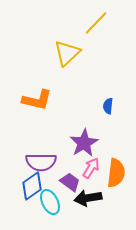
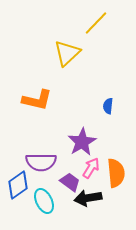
purple star: moved 2 px left, 1 px up
orange semicircle: rotated 12 degrees counterclockwise
blue diamond: moved 14 px left, 1 px up
cyan ellipse: moved 6 px left, 1 px up
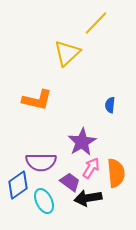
blue semicircle: moved 2 px right, 1 px up
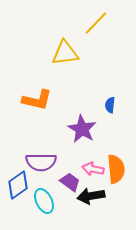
yellow triangle: moved 2 px left; rotated 36 degrees clockwise
purple star: moved 13 px up; rotated 12 degrees counterclockwise
pink arrow: moved 2 px right, 1 px down; rotated 110 degrees counterclockwise
orange semicircle: moved 4 px up
black arrow: moved 3 px right, 2 px up
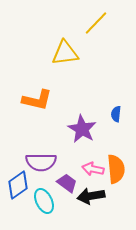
blue semicircle: moved 6 px right, 9 px down
purple trapezoid: moved 3 px left, 1 px down
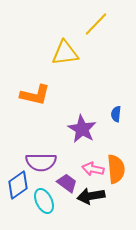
yellow line: moved 1 px down
orange L-shape: moved 2 px left, 5 px up
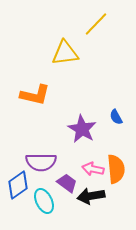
blue semicircle: moved 3 px down; rotated 35 degrees counterclockwise
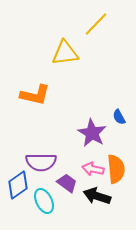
blue semicircle: moved 3 px right
purple star: moved 10 px right, 4 px down
black arrow: moved 6 px right; rotated 28 degrees clockwise
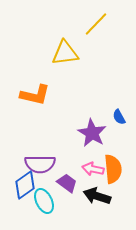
purple semicircle: moved 1 px left, 2 px down
orange semicircle: moved 3 px left
blue diamond: moved 7 px right
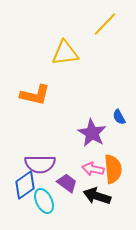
yellow line: moved 9 px right
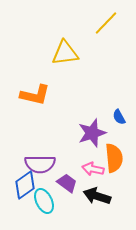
yellow line: moved 1 px right, 1 px up
purple star: rotated 24 degrees clockwise
orange semicircle: moved 1 px right, 11 px up
